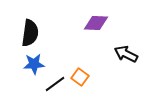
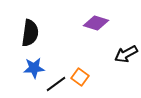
purple diamond: rotated 15 degrees clockwise
black arrow: rotated 55 degrees counterclockwise
blue star: moved 4 px down
black line: moved 1 px right
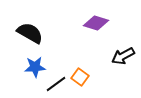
black semicircle: rotated 68 degrees counterclockwise
black arrow: moved 3 px left, 2 px down
blue star: moved 1 px right, 1 px up
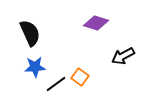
black semicircle: rotated 36 degrees clockwise
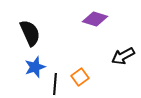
purple diamond: moved 1 px left, 4 px up
blue star: rotated 15 degrees counterclockwise
orange square: rotated 18 degrees clockwise
black line: moved 1 px left; rotated 50 degrees counterclockwise
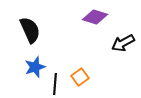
purple diamond: moved 2 px up
black semicircle: moved 3 px up
black arrow: moved 13 px up
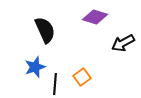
black semicircle: moved 15 px right
orange square: moved 2 px right
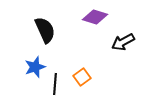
black arrow: moved 1 px up
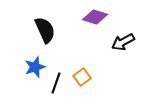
black line: moved 1 px right, 1 px up; rotated 15 degrees clockwise
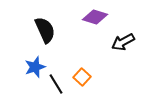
orange square: rotated 12 degrees counterclockwise
black line: moved 1 px down; rotated 50 degrees counterclockwise
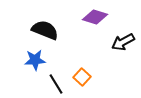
black semicircle: rotated 44 degrees counterclockwise
blue star: moved 7 px up; rotated 15 degrees clockwise
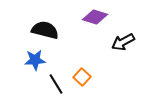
black semicircle: rotated 8 degrees counterclockwise
